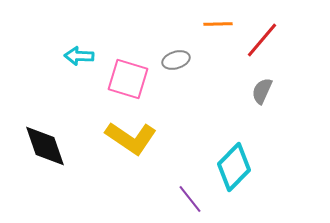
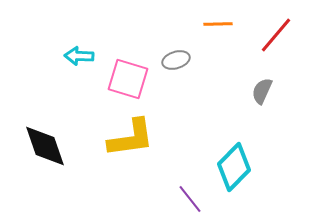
red line: moved 14 px right, 5 px up
yellow L-shape: rotated 42 degrees counterclockwise
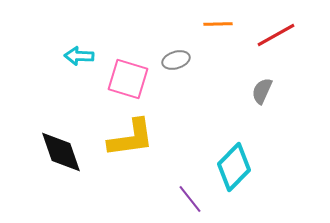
red line: rotated 21 degrees clockwise
black diamond: moved 16 px right, 6 px down
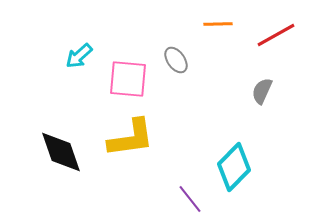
cyan arrow: rotated 44 degrees counterclockwise
gray ellipse: rotated 72 degrees clockwise
pink square: rotated 12 degrees counterclockwise
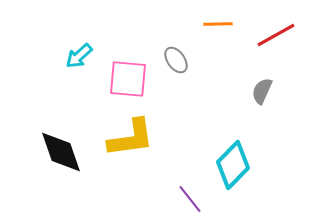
cyan diamond: moved 1 px left, 2 px up
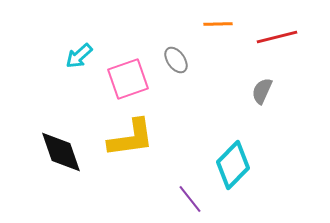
red line: moved 1 px right, 2 px down; rotated 15 degrees clockwise
pink square: rotated 24 degrees counterclockwise
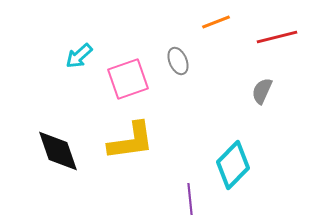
orange line: moved 2 px left, 2 px up; rotated 20 degrees counterclockwise
gray ellipse: moved 2 px right, 1 px down; rotated 12 degrees clockwise
yellow L-shape: moved 3 px down
black diamond: moved 3 px left, 1 px up
purple line: rotated 32 degrees clockwise
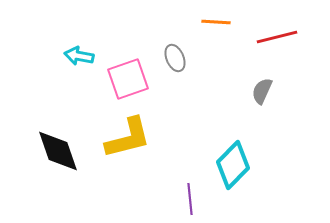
orange line: rotated 24 degrees clockwise
cyan arrow: rotated 52 degrees clockwise
gray ellipse: moved 3 px left, 3 px up
yellow L-shape: moved 3 px left, 3 px up; rotated 6 degrees counterclockwise
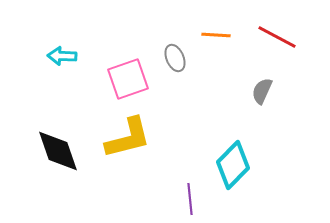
orange line: moved 13 px down
red line: rotated 42 degrees clockwise
cyan arrow: moved 17 px left; rotated 8 degrees counterclockwise
